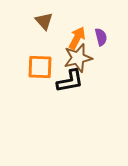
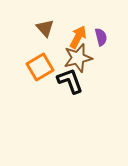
brown triangle: moved 1 px right, 7 px down
orange arrow: moved 1 px right, 1 px up
orange square: rotated 32 degrees counterclockwise
black L-shape: rotated 100 degrees counterclockwise
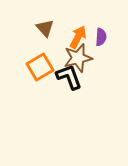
purple semicircle: rotated 18 degrees clockwise
black L-shape: moved 1 px left, 4 px up
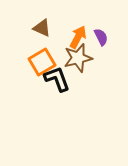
brown triangle: moved 3 px left; rotated 24 degrees counterclockwise
purple semicircle: rotated 30 degrees counterclockwise
orange square: moved 2 px right, 5 px up
black L-shape: moved 12 px left, 2 px down
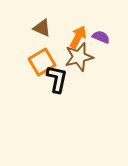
purple semicircle: rotated 42 degrees counterclockwise
brown star: moved 1 px right, 1 px up
black L-shape: rotated 32 degrees clockwise
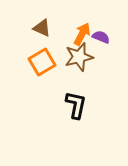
orange arrow: moved 4 px right, 3 px up
black L-shape: moved 19 px right, 26 px down
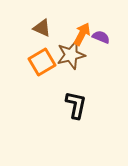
brown star: moved 8 px left, 2 px up
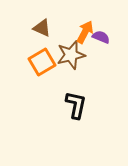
orange arrow: moved 3 px right, 2 px up
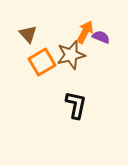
brown triangle: moved 14 px left, 6 px down; rotated 24 degrees clockwise
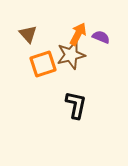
orange arrow: moved 7 px left, 2 px down
orange square: moved 1 px right, 2 px down; rotated 12 degrees clockwise
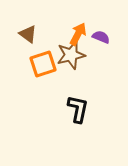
brown triangle: rotated 12 degrees counterclockwise
black L-shape: moved 2 px right, 4 px down
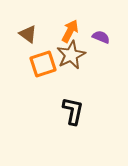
orange arrow: moved 8 px left, 3 px up
brown star: rotated 12 degrees counterclockwise
black L-shape: moved 5 px left, 2 px down
